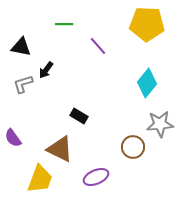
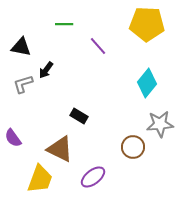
purple ellipse: moved 3 px left; rotated 15 degrees counterclockwise
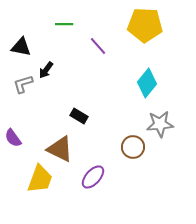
yellow pentagon: moved 2 px left, 1 px down
purple ellipse: rotated 10 degrees counterclockwise
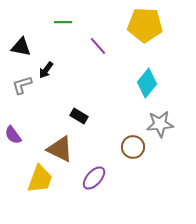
green line: moved 1 px left, 2 px up
gray L-shape: moved 1 px left, 1 px down
purple semicircle: moved 3 px up
purple ellipse: moved 1 px right, 1 px down
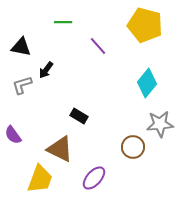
yellow pentagon: rotated 12 degrees clockwise
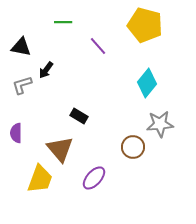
purple semicircle: moved 3 px right, 2 px up; rotated 36 degrees clockwise
brown triangle: rotated 24 degrees clockwise
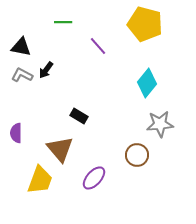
yellow pentagon: moved 1 px up
gray L-shape: moved 10 px up; rotated 45 degrees clockwise
brown circle: moved 4 px right, 8 px down
yellow trapezoid: moved 1 px down
